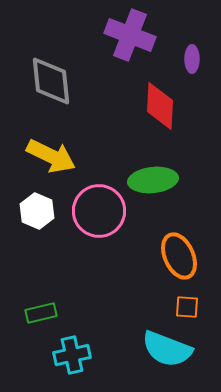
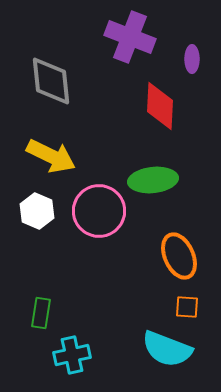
purple cross: moved 2 px down
green rectangle: rotated 68 degrees counterclockwise
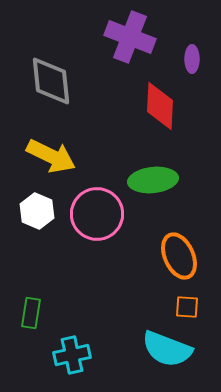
pink circle: moved 2 px left, 3 px down
green rectangle: moved 10 px left
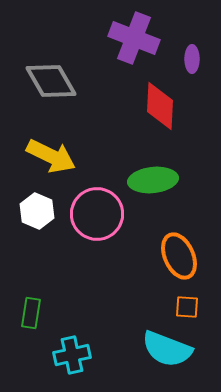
purple cross: moved 4 px right, 1 px down
gray diamond: rotated 24 degrees counterclockwise
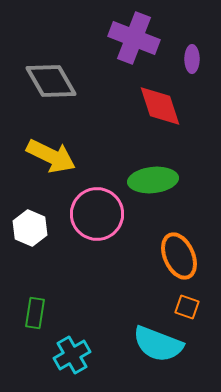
red diamond: rotated 21 degrees counterclockwise
white hexagon: moved 7 px left, 17 px down
orange square: rotated 15 degrees clockwise
green rectangle: moved 4 px right
cyan semicircle: moved 9 px left, 5 px up
cyan cross: rotated 18 degrees counterclockwise
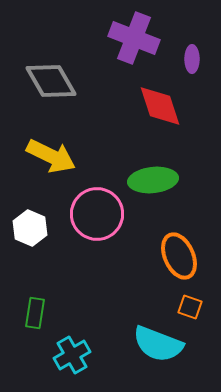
orange square: moved 3 px right
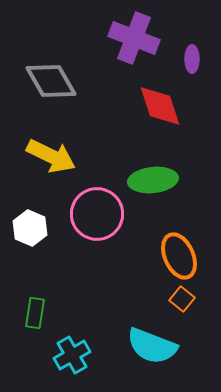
orange square: moved 8 px left, 8 px up; rotated 20 degrees clockwise
cyan semicircle: moved 6 px left, 2 px down
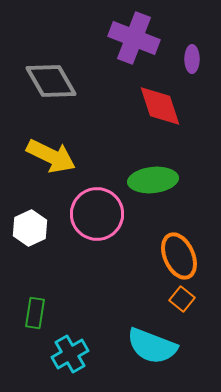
white hexagon: rotated 12 degrees clockwise
cyan cross: moved 2 px left, 1 px up
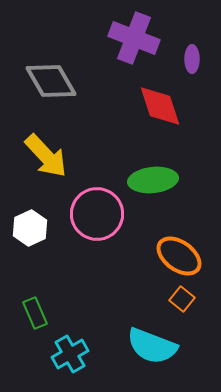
yellow arrow: moved 5 px left; rotated 21 degrees clockwise
orange ellipse: rotated 30 degrees counterclockwise
green rectangle: rotated 32 degrees counterclockwise
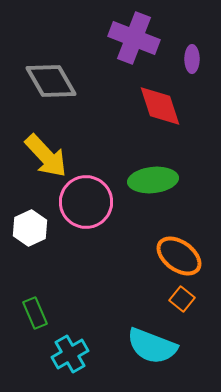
pink circle: moved 11 px left, 12 px up
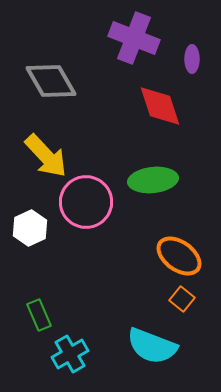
green rectangle: moved 4 px right, 2 px down
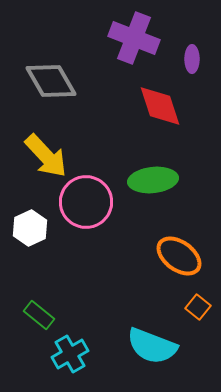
orange square: moved 16 px right, 8 px down
green rectangle: rotated 28 degrees counterclockwise
